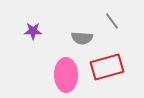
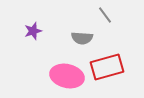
gray line: moved 7 px left, 6 px up
purple star: rotated 18 degrees counterclockwise
pink ellipse: moved 1 px right, 1 px down; rotated 76 degrees counterclockwise
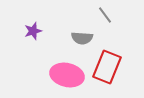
red rectangle: rotated 52 degrees counterclockwise
pink ellipse: moved 1 px up
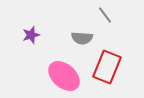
purple star: moved 2 px left, 4 px down
pink ellipse: moved 3 px left, 1 px down; rotated 28 degrees clockwise
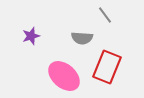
purple star: moved 1 px down
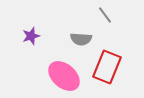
gray semicircle: moved 1 px left, 1 px down
